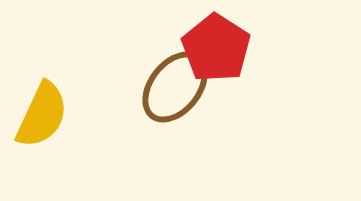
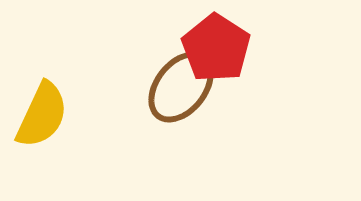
brown ellipse: moved 6 px right
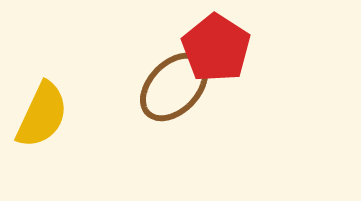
brown ellipse: moved 7 px left; rotated 6 degrees clockwise
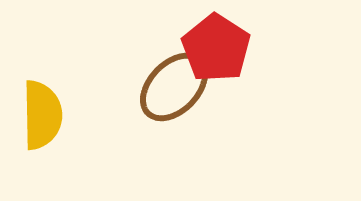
yellow semicircle: rotated 26 degrees counterclockwise
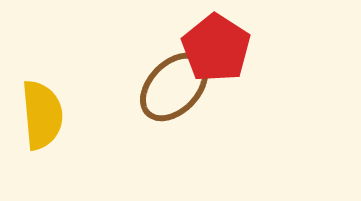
yellow semicircle: rotated 4 degrees counterclockwise
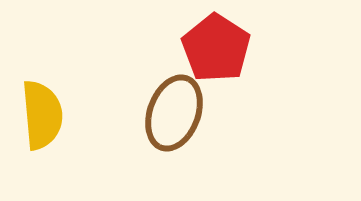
brown ellipse: moved 26 px down; rotated 24 degrees counterclockwise
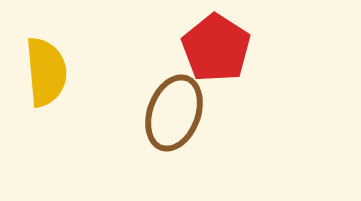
yellow semicircle: moved 4 px right, 43 px up
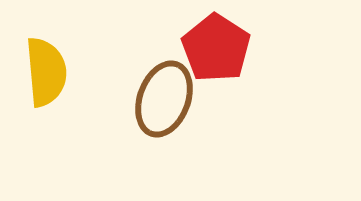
brown ellipse: moved 10 px left, 14 px up
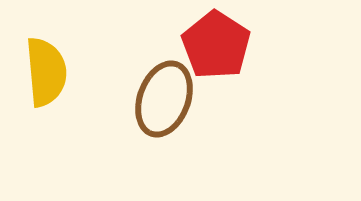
red pentagon: moved 3 px up
